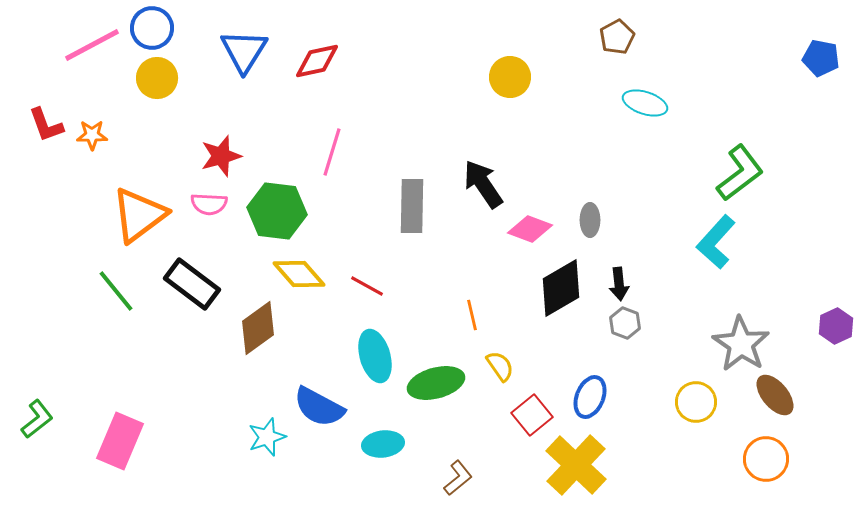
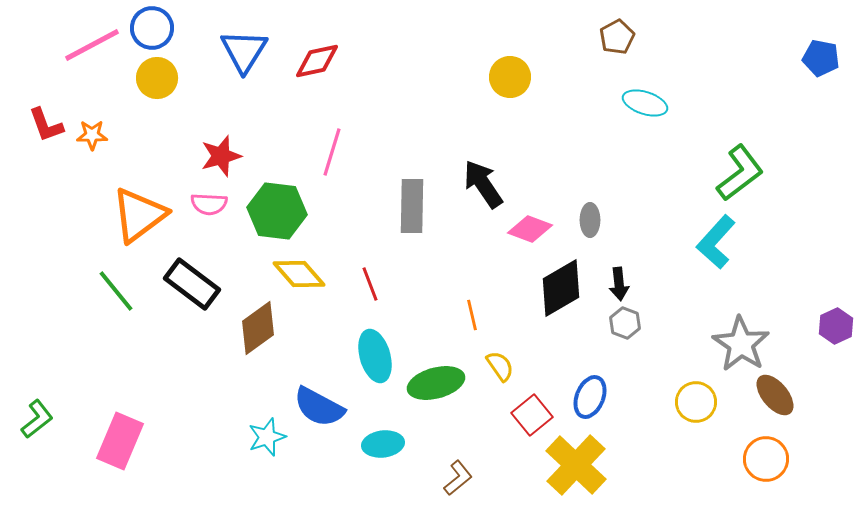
red line at (367, 286): moved 3 px right, 2 px up; rotated 40 degrees clockwise
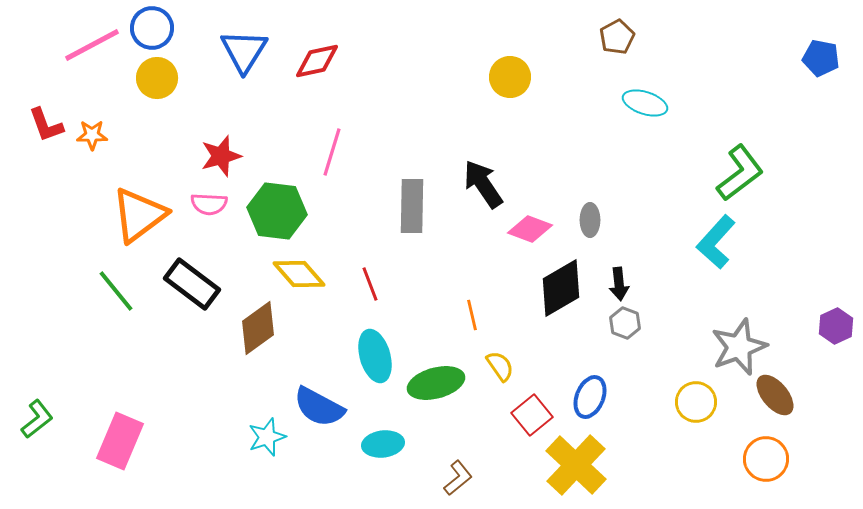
gray star at (741, 344): moved 2 px left, 3 px down; rotated 18 degrees clockwise
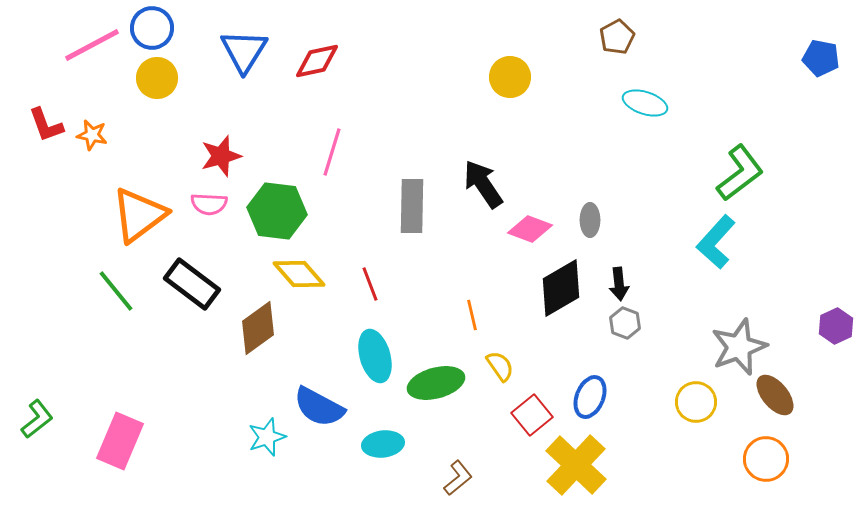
orange star at (92, 135): rotated 12 degrees clockwise
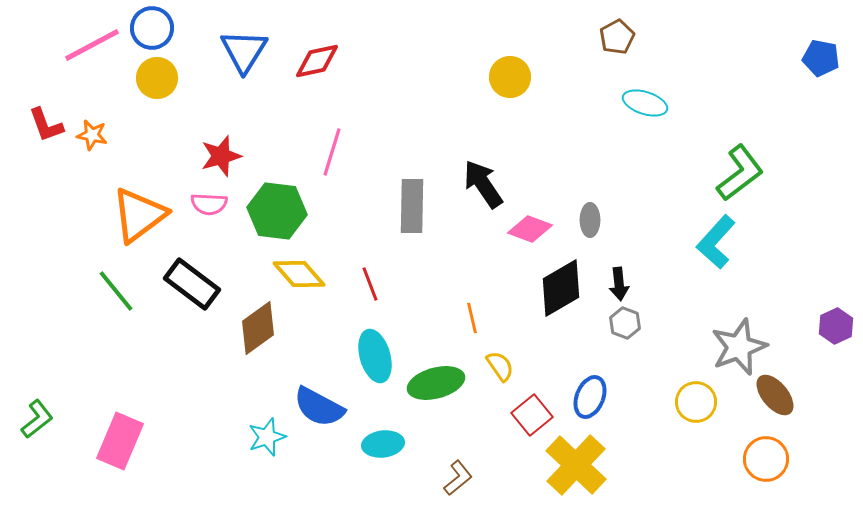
orange line at (472, 315): moved 3 px down
